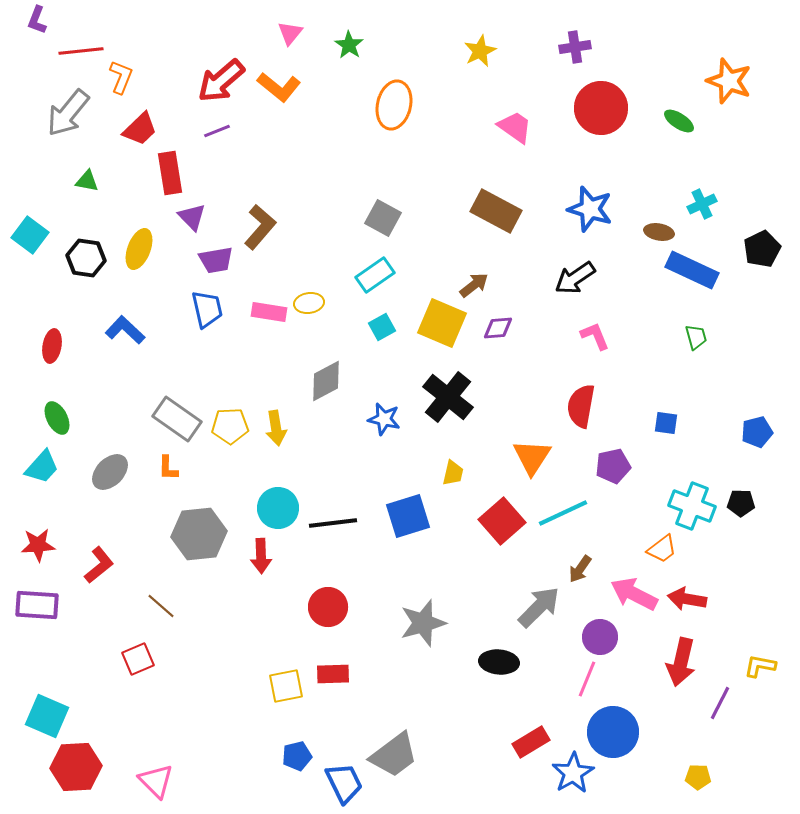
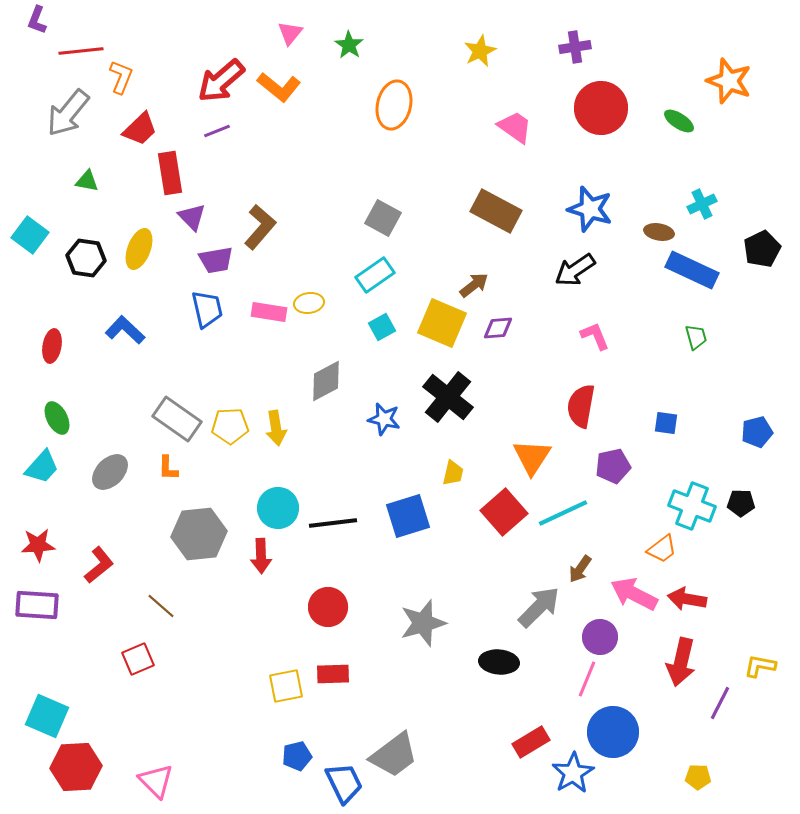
black arrow at (575, 278): moved 8 px up
red square at (502, 521): moved 2 px right, 9 px up
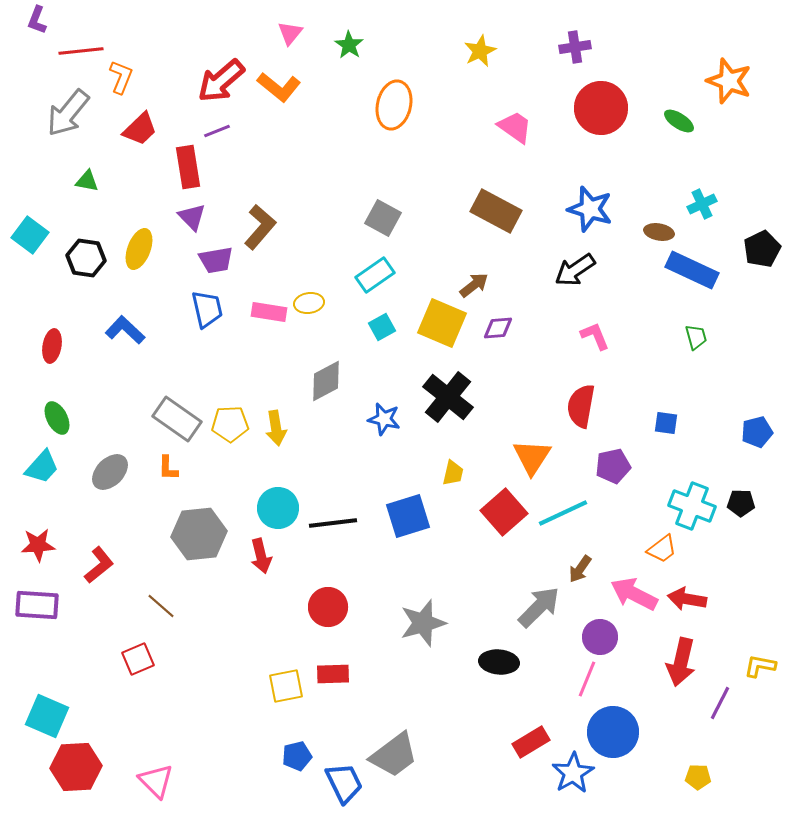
red rectangle at (170, 173): moved 18 px right, 6 px up
yellow pentagon at (230, 426): moved 2 px up
red arrow at (261, 556): rotated 12 degrees counterclockwise
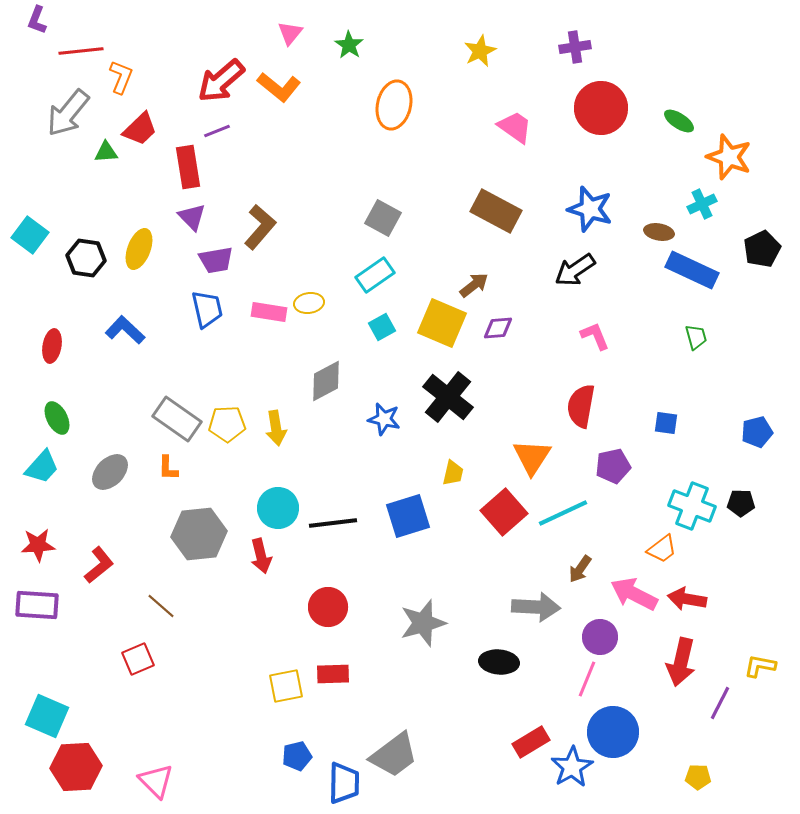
orange star at (729, 81): moved 76 px down
green triangle at (87, 181): moved 19 px right, 29 px up; rotated 15 degrees counterclockwise
yellow pentagon at (230, 424): moved 3 px left
gray arrow at (539, 607): moved 3 px left; rotated 48 degrees clockwise
blue star at (573, 773): moved 1 px left, 6 px up
blue trapezoid at (344, 783): rotated 27 degrees clockwise
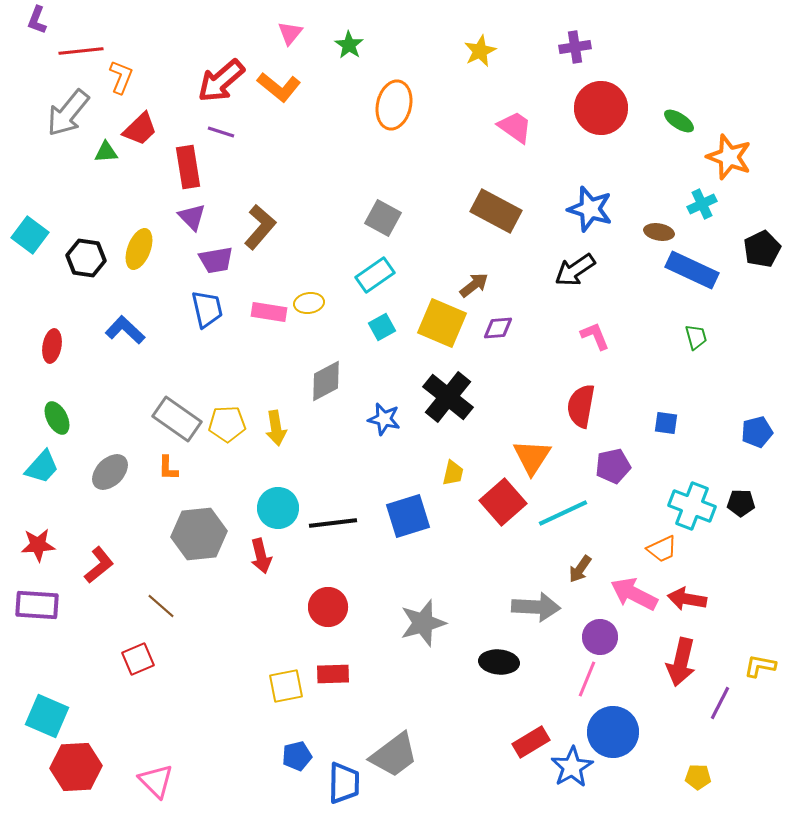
purple line at (217, 131): moved 4 px right, 1 px down; rotated 40 degrees clockwise
red square at (504, 512): moved 1 px left, 10 px up
orange trapezoid at (662, 549): rotated 12 degrees clockwise
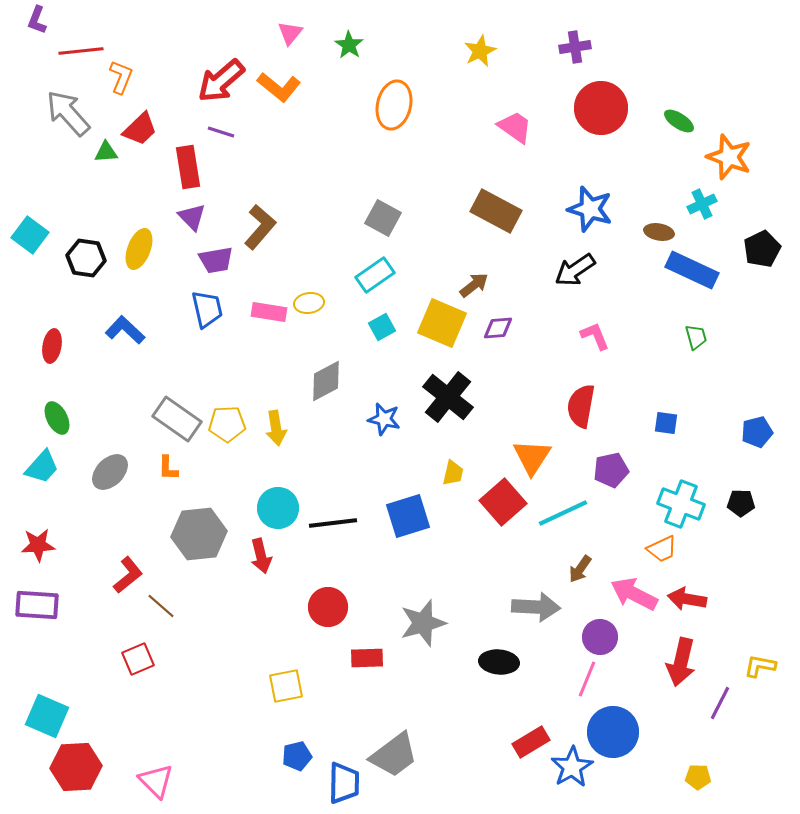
gray arrow at (68, 113): rotated 99 degrees clockwise
purple pentagon at (613, 466): moved 2 px left, 4 px down
cyan cross at (692, 506): moved 11 px left, 2 px up
red L-shape at (99, 565): moved 29 px right, 10 px down
red rectangle at (333, 674): moved 34 px right, 16 px up
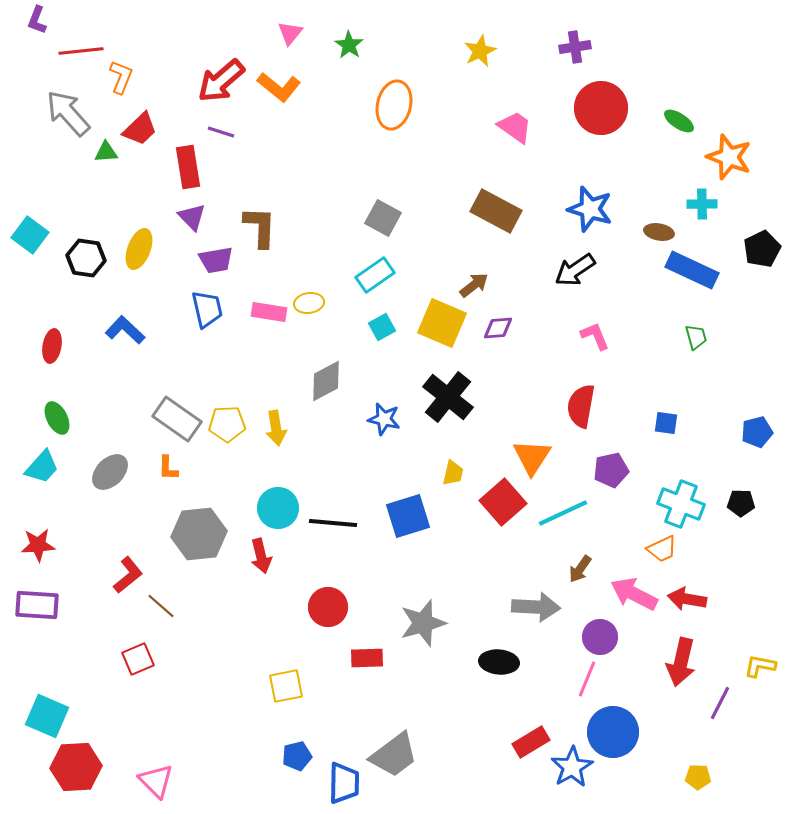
cyan cross at (702, 204): rotated 24 degrees clockwise
brown L-shape at (260, 227): rotated 39 degrees counterclockwise
black line at (333, 523): rotated 12 degrees clockwise
